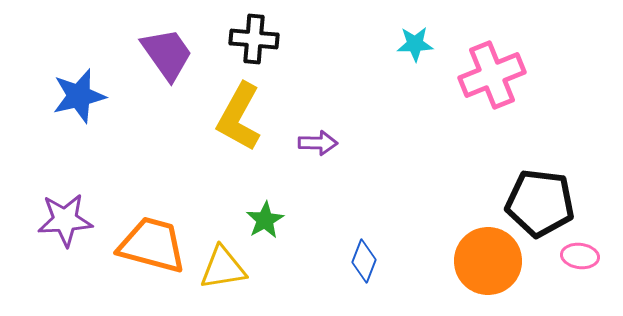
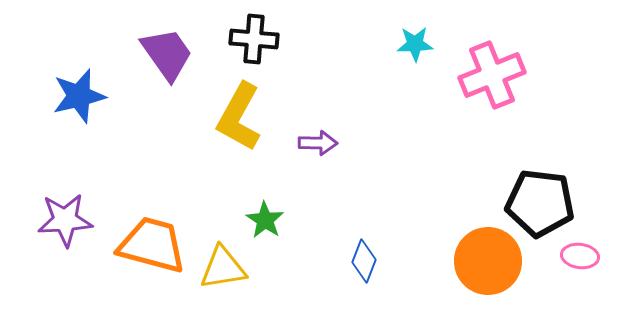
green star: rotated 9 degrees counterclockwise
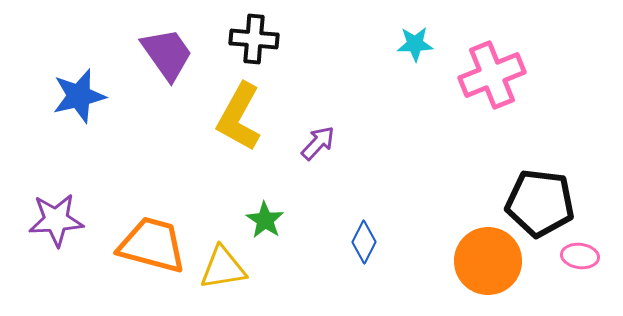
purple arrow: rotated 48 degrees counterclockwise
purple star: moved 9 px left
blue diamond: moved 19 px up; rotated 6 degrees clockwise
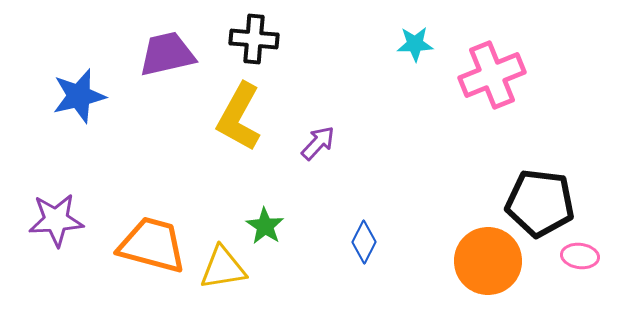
purple trapezoid: rotated 68 degrees counterclockwise
green star: moved 6 px down
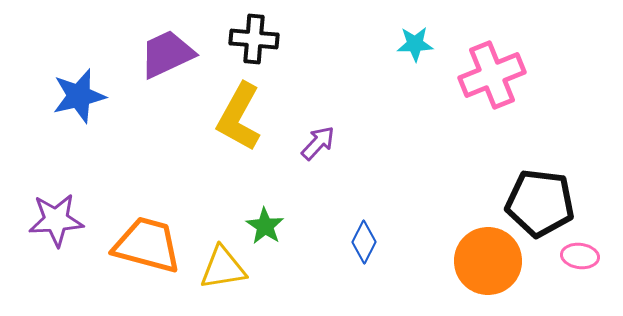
purple trapezoid: rotated 12 degrees counterclockwise
orange trapezoid: moved 5 px left
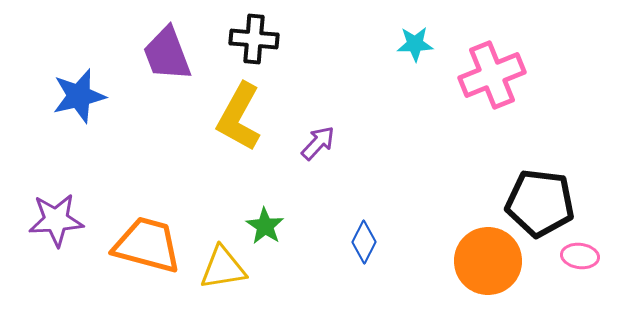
purple trapezoid: rotated 86 degrees counterclockwise
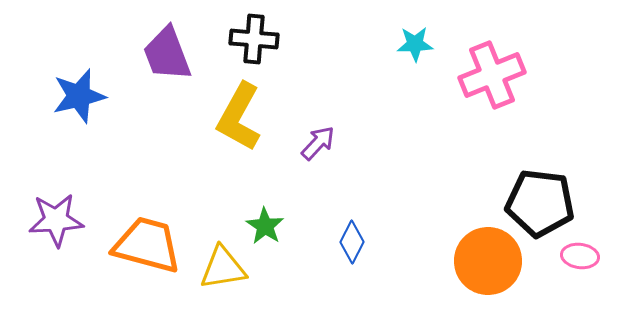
blue diamond: moved 12 px left
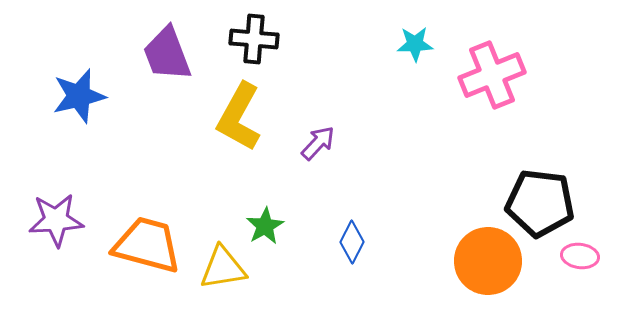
green star: rotated 9 degrees clockwise
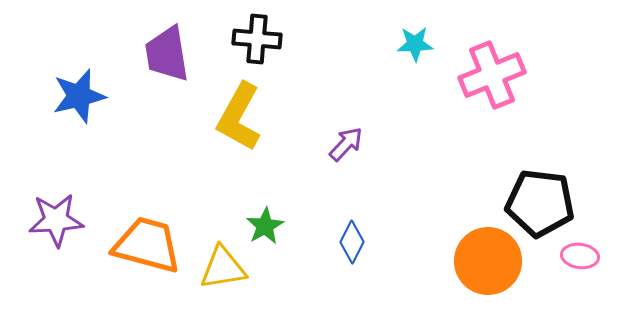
black cross: moved 3 px right
purple trapezoid: rotated 12 degrees clockwise
purple arrow: moved 28 px right, 1 px down
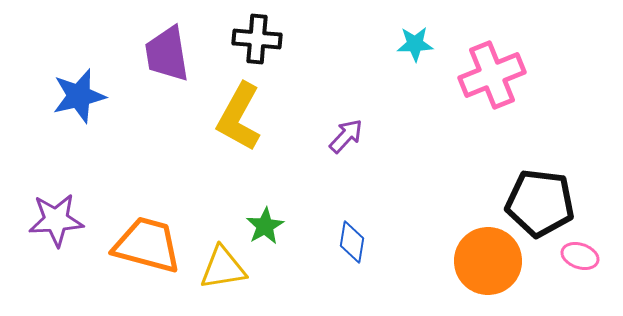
purple arrow: moved 8 px up
blue diamond: rotated 18 degrees counterclockwise
pink ellipse: rotated 12 degrees clockwise
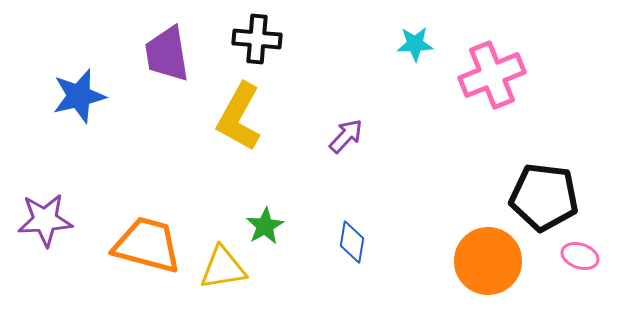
black pentagon: moved 4 px right, 6 px up
purple star: moved 11 px left
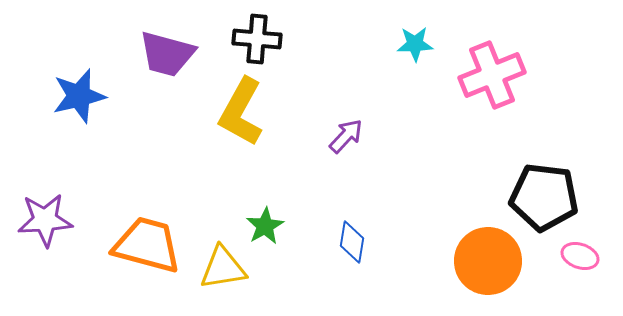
purple trapezoid: rotated 66 degrees counterclockwise
yellow L-shape: moved 2 px right, 5 px up
